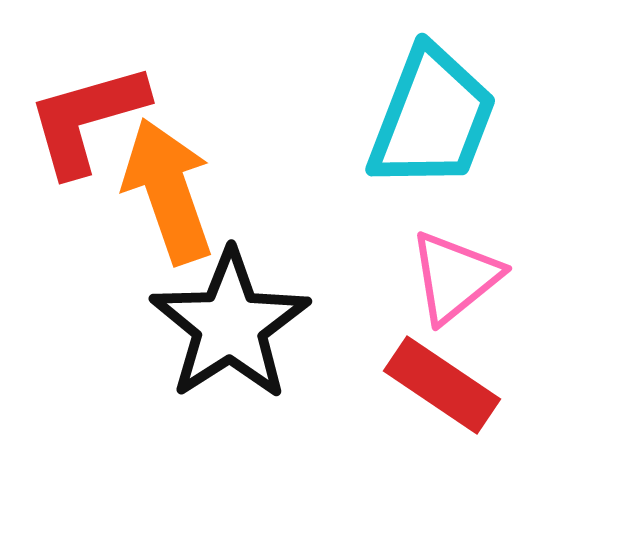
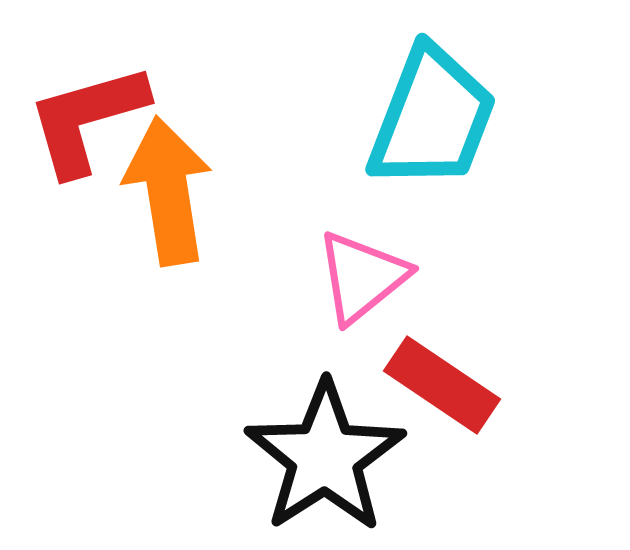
orange arrow: rotated 10 degrees clockwise
pink triangle: moved 93 px left
black star: moved 95 px right, 132 px down
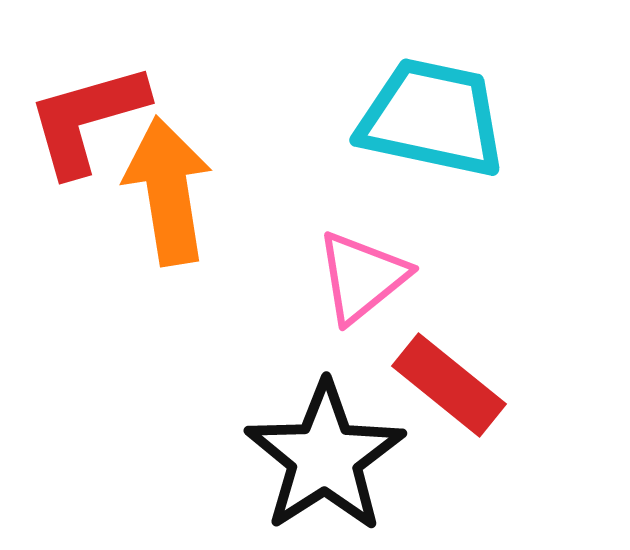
cyan trapezoid: rotated 99 degrees counterclockwise
red rectangle: moved 7 px right; rotated 5 degrees clockwise
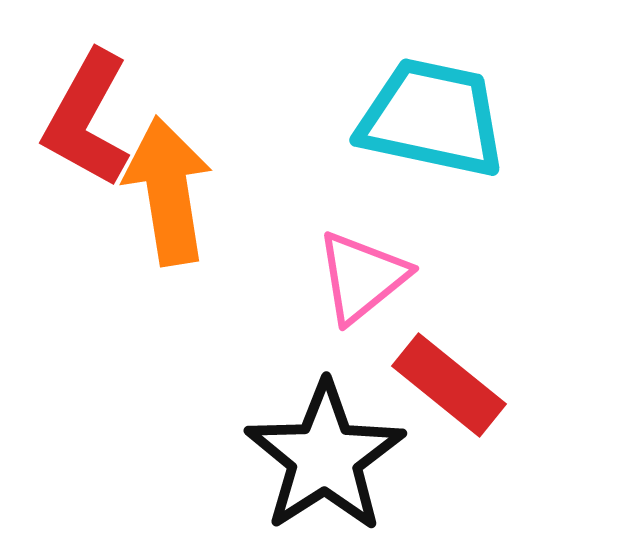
red L-shape: rotated 45 degrees counterclockwise
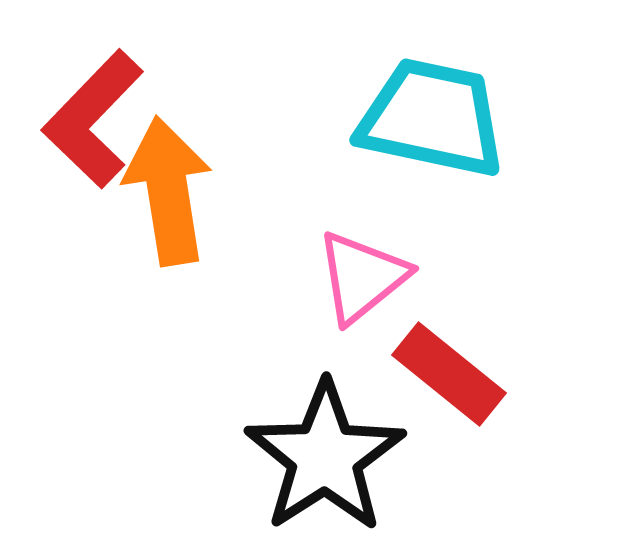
red L-shape: moved 6 px right; rotated 15 degrees clockwise
red rectangle: moved 11 px up
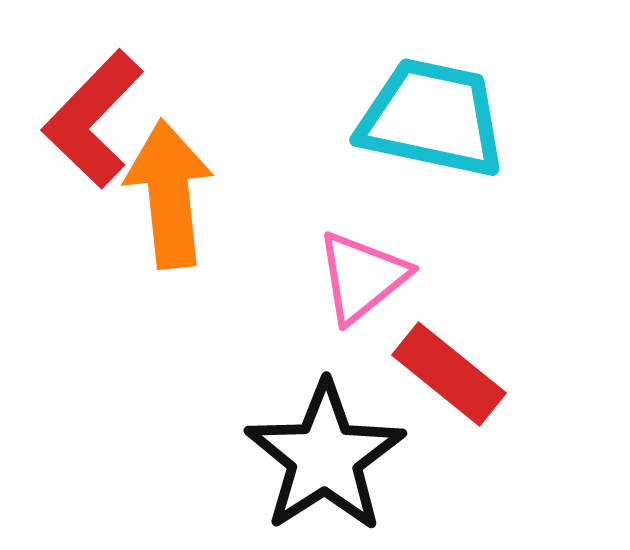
orange arrow: moved 1 px right, 3 px down; rotated 3 degrees clockwise
